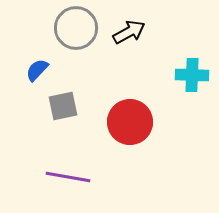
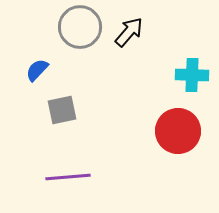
gray circle: moved 4 px right, 1 px up
black arrow: rotated 20 degrees counterclockwise
gray square: moved 1 px left, 4 px down
red circle: moved 48 px right, 9 px down
purple line: rotated 15 degrees counterclockwise
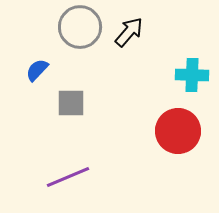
gray square: moved 9 px right, 7 px up; rotated 12 degrees clockwise
purple line: rotated 18 degrees counterclockwise
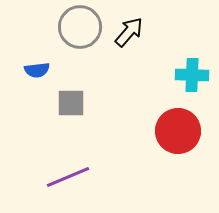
blue semicircle: rotated 140 degrees counterclockwise
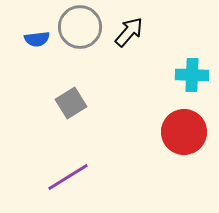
blue semicircle: moved 31 px up
gray square: rotated 32 degrees counterclockwise
red circle: moved 6 px right, 1 px down
purple line: rotated 9 degrees counterclockwise
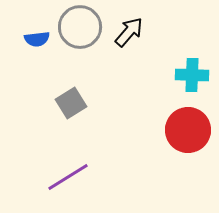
red circle: moved 4 px right, 2 px up
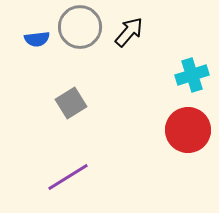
cyan cross: rotated 20 degrees counterclockwise
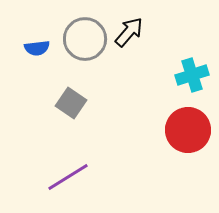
gray circle: moved 5 px right, 12 px down
blue semicircle: moved 9 px down
gray square: rotated 24 degrees counterclockwise
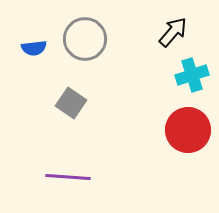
black arrow: moved 44 px right
blue semicircle: moved 3 px left
purple line: rotated 36 degrees clockwise
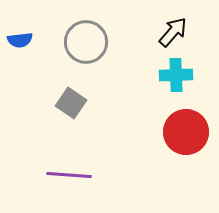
gray circle: moved 1 px right, 3 px down
blue semicircle: moved 14 px left, 8 px up
cyan cross: moved 16 px left; rotated 16 degrees clockwise
red circle: moved 2 px left, 2 px down
purple line: moved 1 px right, 2 px up
